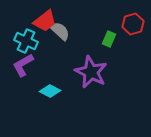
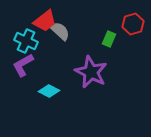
cyan diamond: moved 1 px left
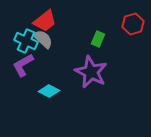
gray semicircle: moved 17 px left, 8 px down
green rectangle: moved 11 px left
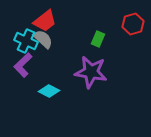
purple L-shape: rotated 15 degrees counterclockwise
purple star: rotated 16 degrees counterclockwise
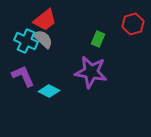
red trapezoid: moved 1 px up
purple L-shape: moved 11 px down; rotated 110 degrees clockwise
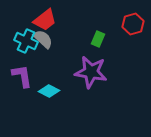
purple L-shape: moved 1 px left; rotated 15 degrees clockwise
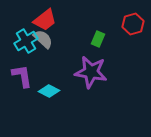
cyan cross: rotated 35 degrees clockwise
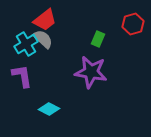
cyan cross: moved 3 px down
cyan diamond: moved 18 px down
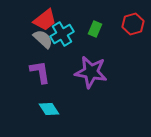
green rectangle: moved 3 px left, 10 px up
cyan cross: moved 36 px right, 10 px up
purple L-shape: moved 18 px right, 4 px up
cyan diamond: rotated 30 degrees clockwise
